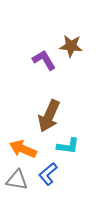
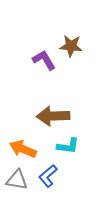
brown arrow: moved 4 px right; rotated 64 degrees clockwise
blue L-shape: moved 2 px down
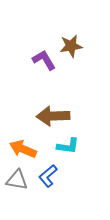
brown star: rotated 15 degrees counterclockwise
